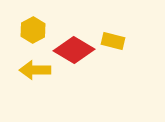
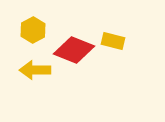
red diamond: rotated 9 degrees counterclockwise
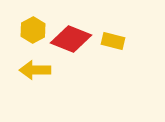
red diamond: moved 3 px left, 11 px up
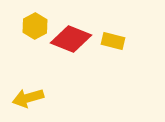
yellow hexagon: moved 2 px right, 4 px up
yellow arrow: moved 7 px left, 28 px down; rotated 16 degrees counterclockwise
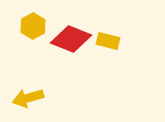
yellow hexagon: moved 2 px left
yellow rectangle: moved 5 px left
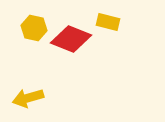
yellow hexagon: moved 1 px right, 2 px down; rotated 20 degrees counterclockwise
yellow rectangle: moved 19 px up
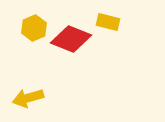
yellow hexagon: rotated 25 degrees clockwise
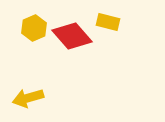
red diamond: moved 1 px right, 3 px up; rotated 27 degrees clockwise
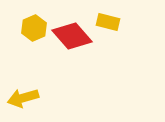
yellow arrow: moved 5 px left
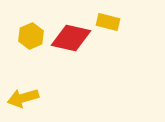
yellow hexagon: moved 3 px left, 8 px down
red diamond: moved 1 px left, 2 px down; rotated 36 degrees counterclockwise
